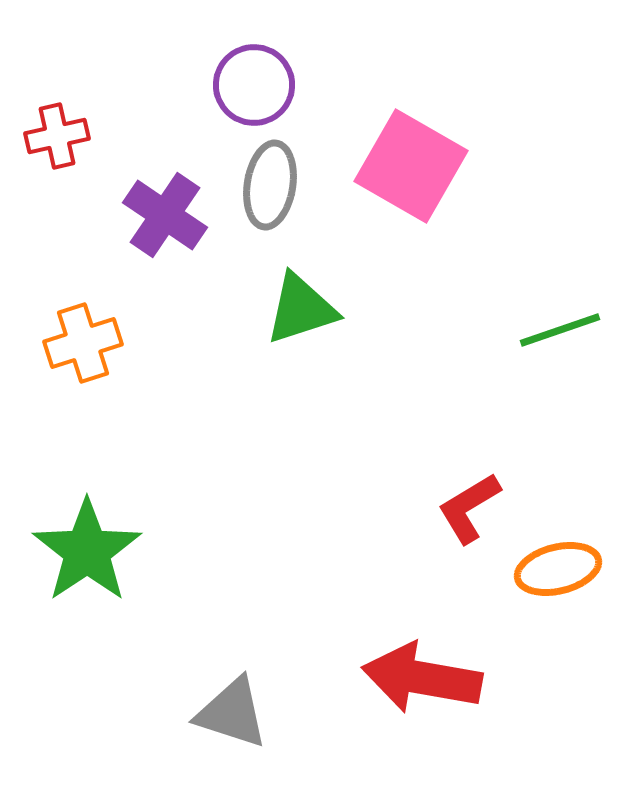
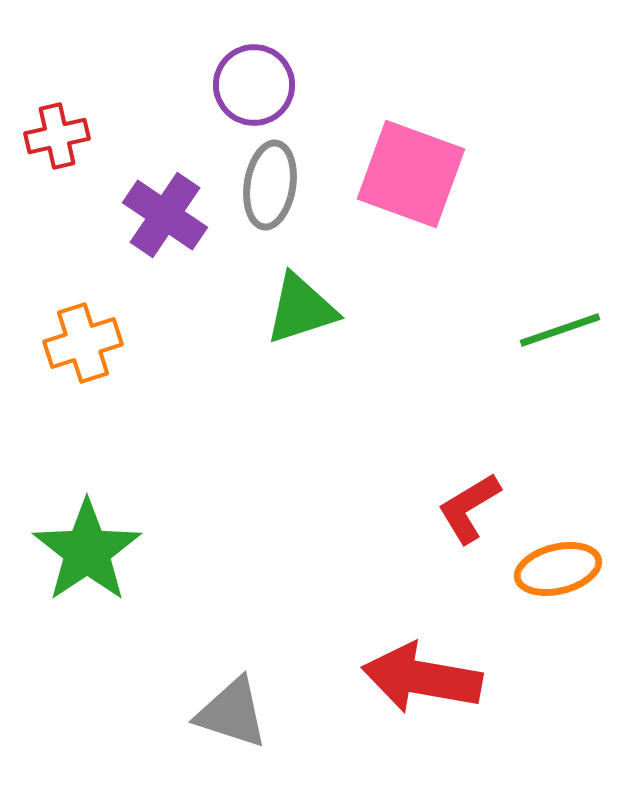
pink square: moved 8 px down; rotated 10 degrees counterclockwise
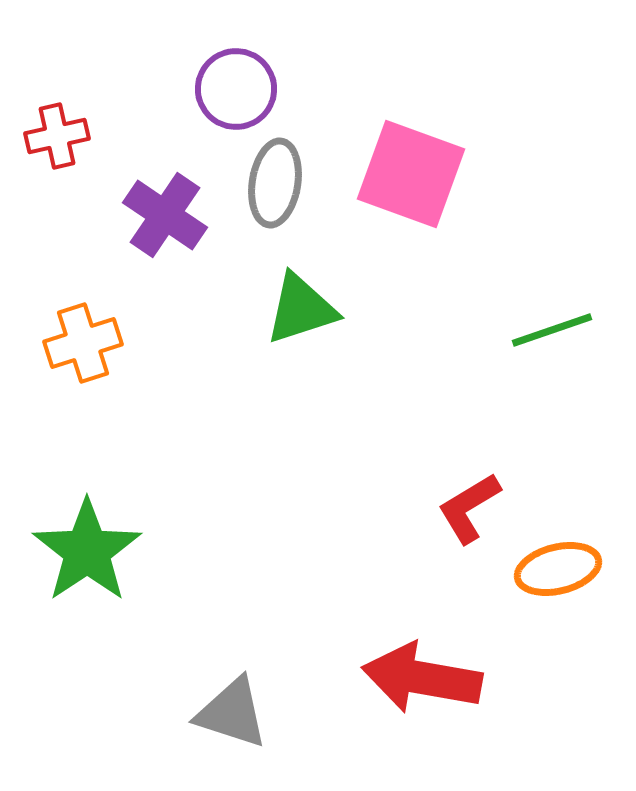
purple circle: moved 18 px left, 4 px down
gray ellipse: moved 5 px right, 2 px up
green line: moved 8 px left
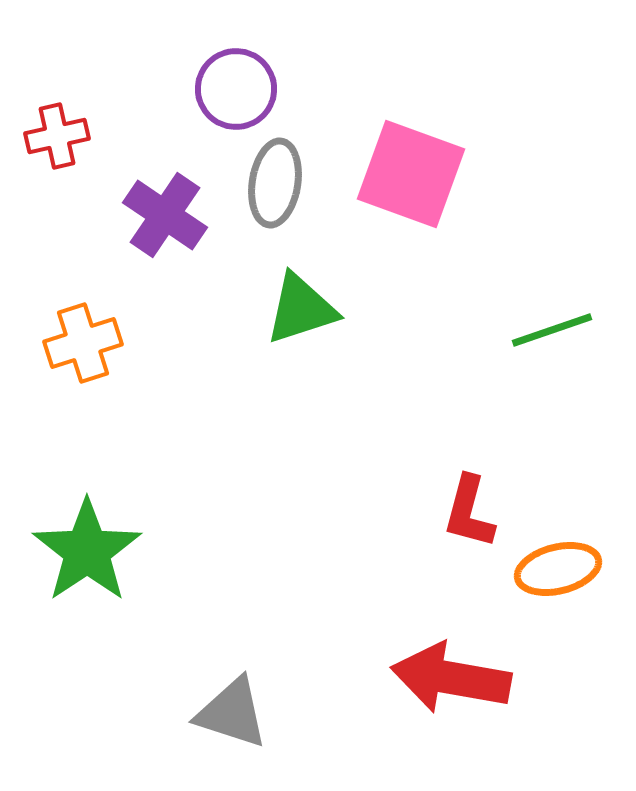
red L-shape: moved 4 px down; rotated 44 degrees counterclockwise
red arrow: moved 29 px right
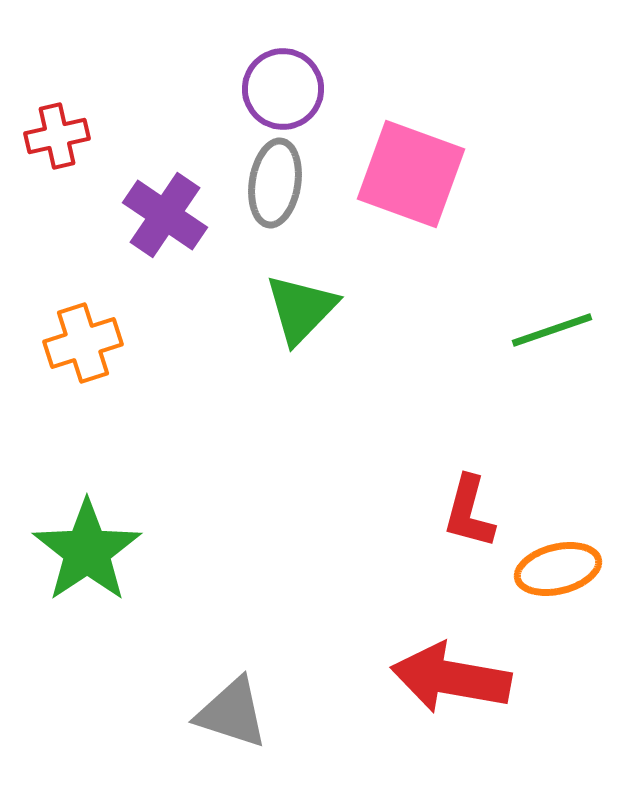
purple circle: moved 47 px right
green triangle: rotated 28 degrees counterclockwise
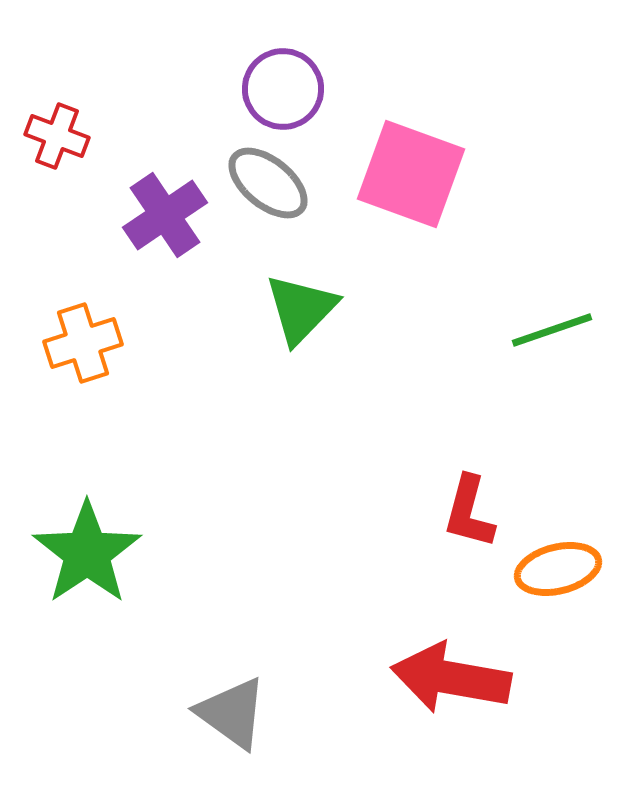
red cross: rotated 34 degrees clockwise
gray ellipse: moved 7 px left; rotated 60 degrees counterclockwise
purple cross: rotated 22 degrees clockwise
green star: moved 2 px down
gray triangle: rotated 18 degrees clockwise
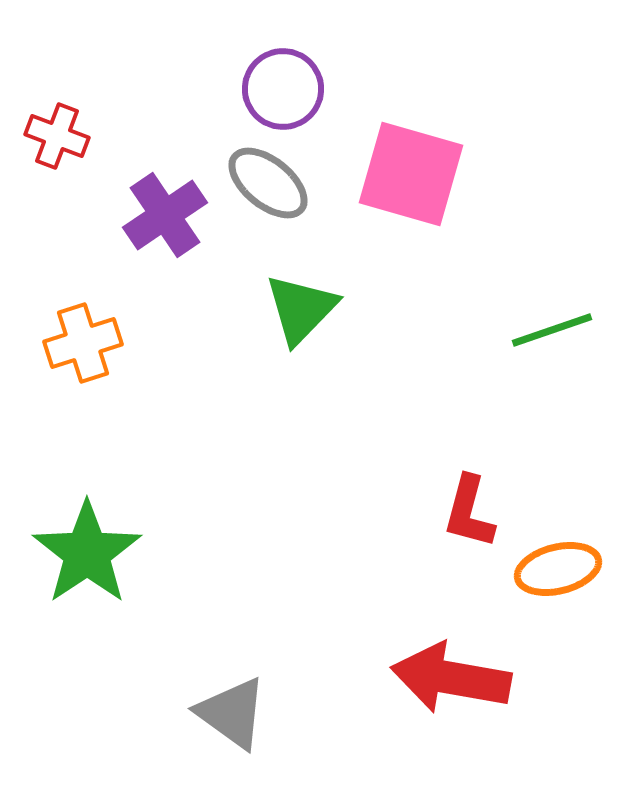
pink square: rotated 4 degrees counterclockwise
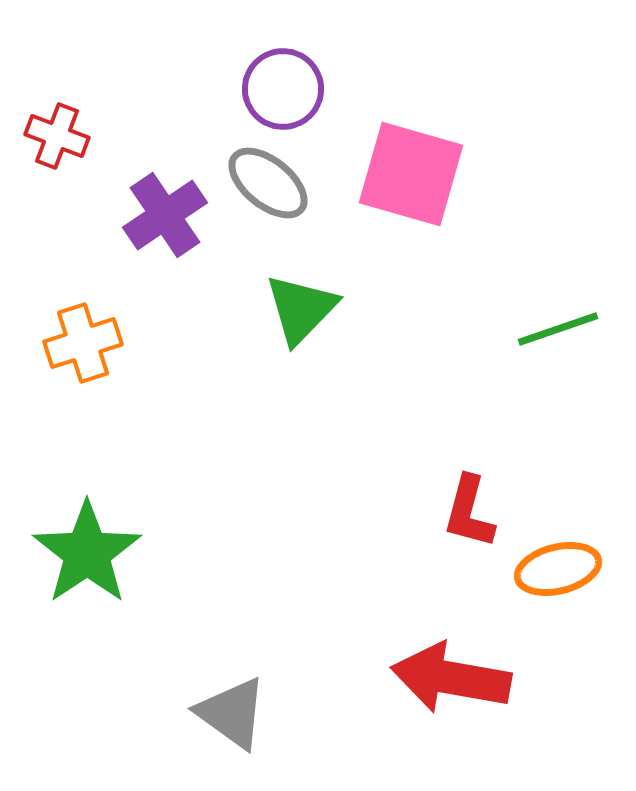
green line: moved 6 px right, 1 px up
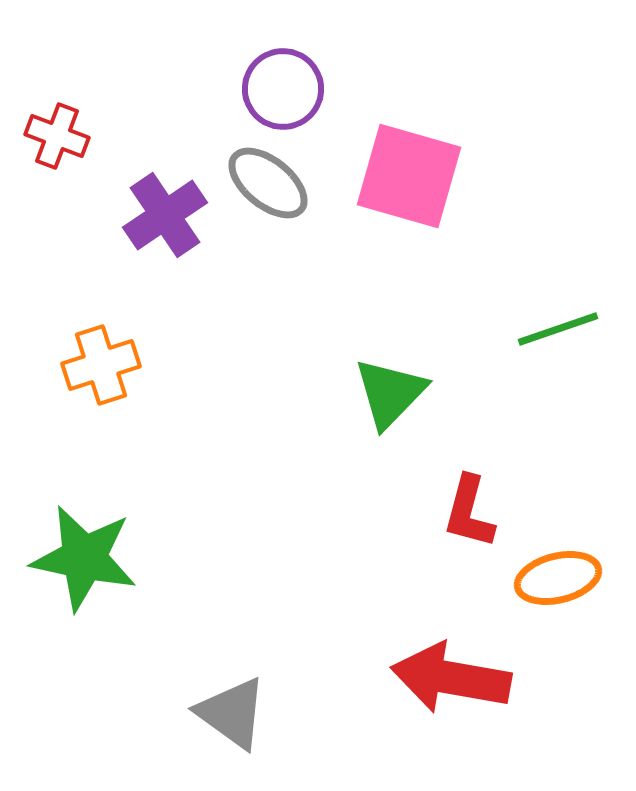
pink square: moved 2 px left, 2 px down
green triangle: moved 89 px right, 84 px down
orange cross: moved 18 px right, 22 px down
green star: moved 3 px left, 5 px down; rotated 26 degrees counterclockwise
orange ellipse: moved 9 px down
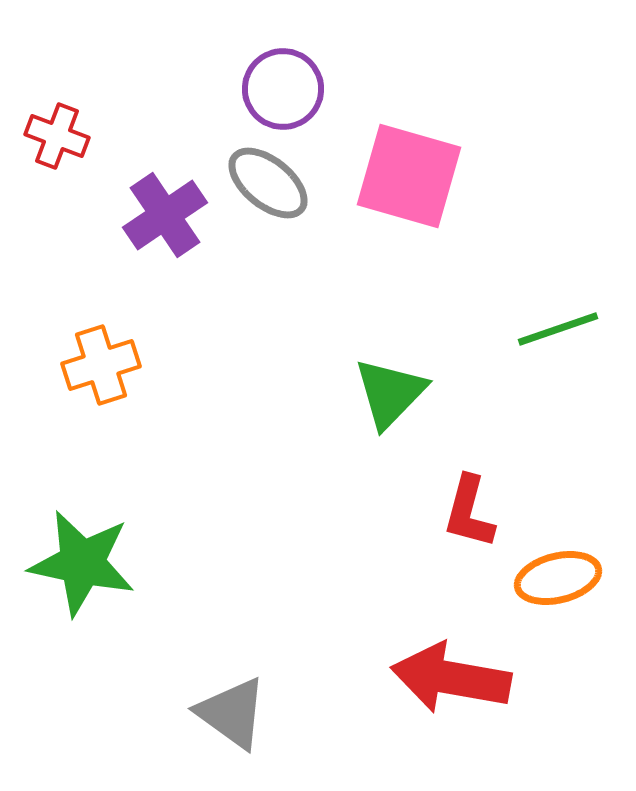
green star: moved 2 px left, 5 px down
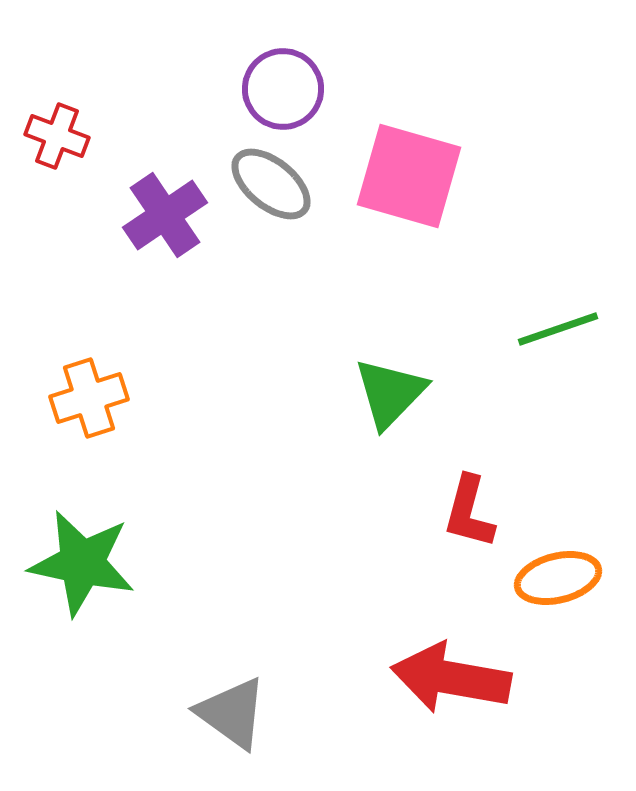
gray ellipse: moved 3 px right, 1 px down
orange cross: moved 12 px left, 33 px down
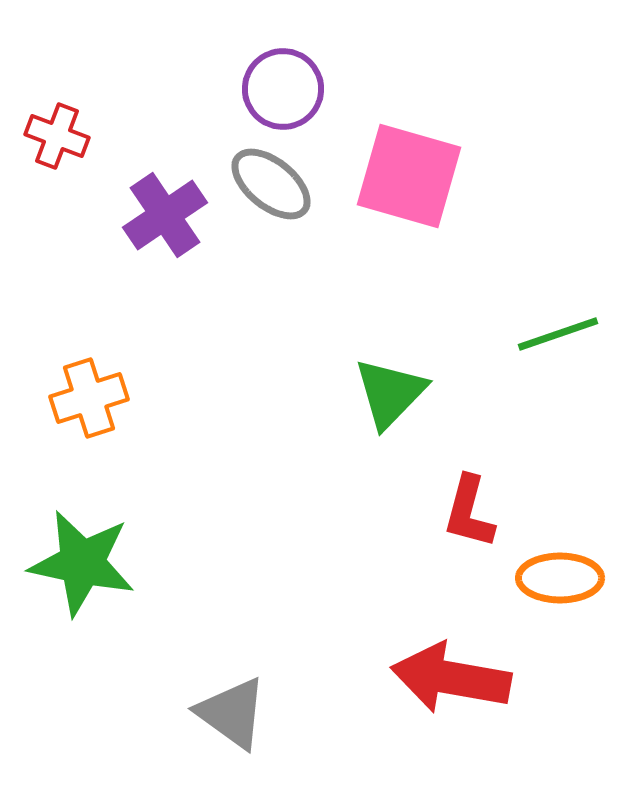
green line: moved 5 px down
orange ellipse: moved 2 px right; rotated 14 degrees clockwise
